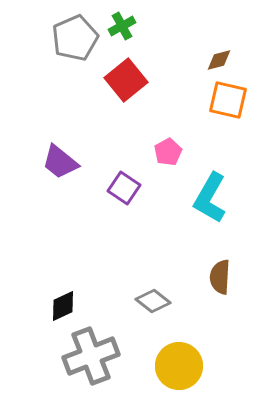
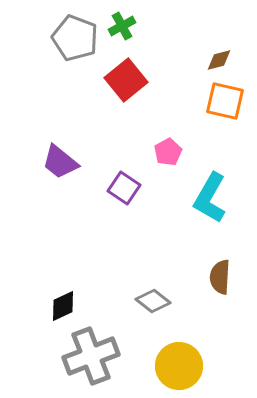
gray pentagon: rotated 27 degrees counterclockwise
orange square: moved 3 px left, 1 px down
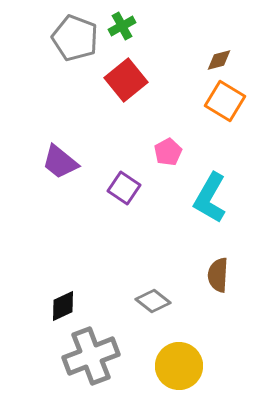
orange square: rotated 18 degrees clockwise
brown semicircle: moved 2 px left, 2 px up
